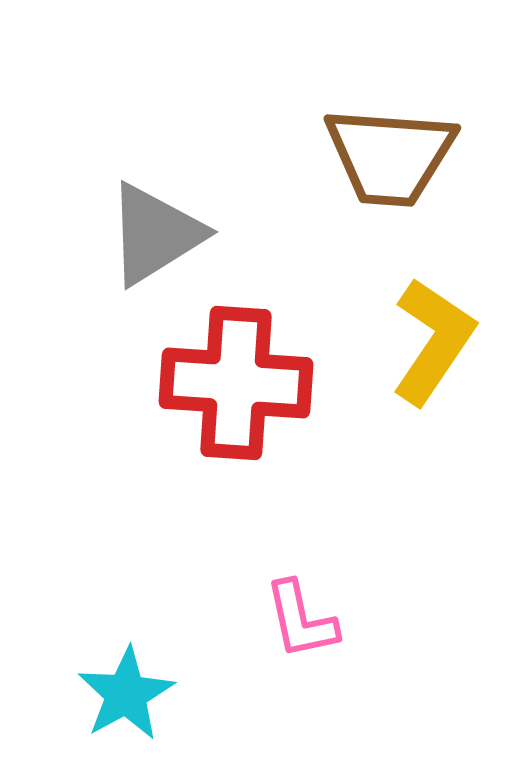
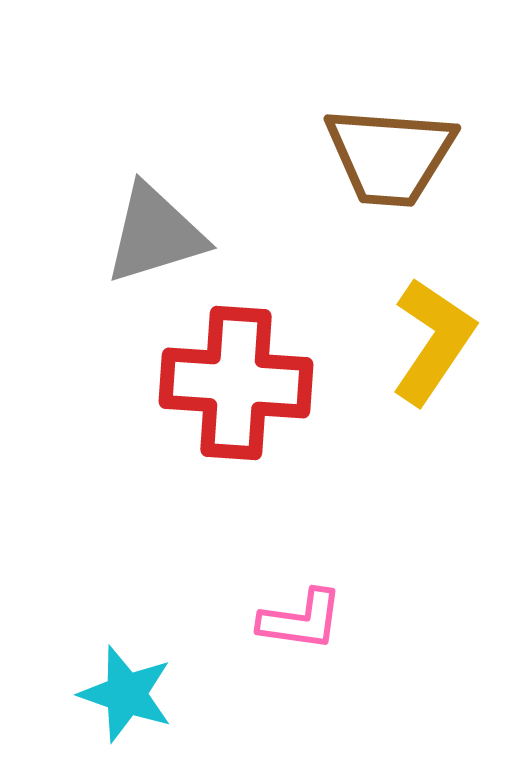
gray triangle: rotated 15 degrees clockwise
pink L-shape: rotated 70 degrees counterclockwise
cyan star: rotated 24 degrees counterclockwise
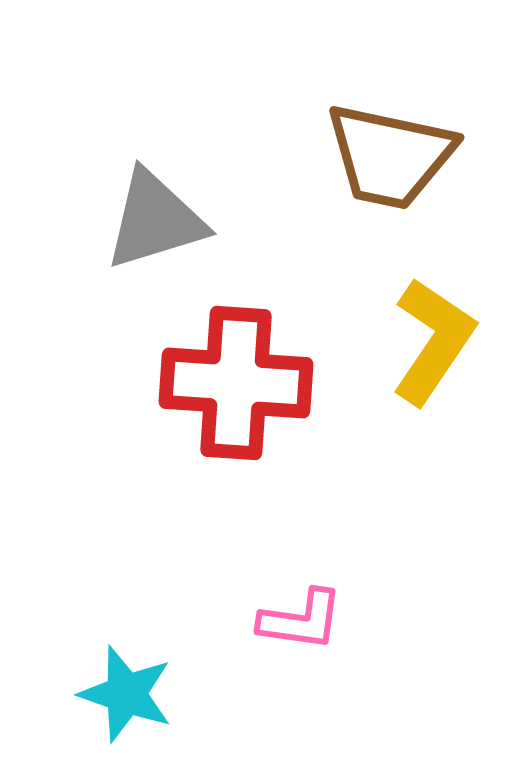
brown trapezoid: rotated 8 degrees clockwise
gray triangle: moved 14 px up
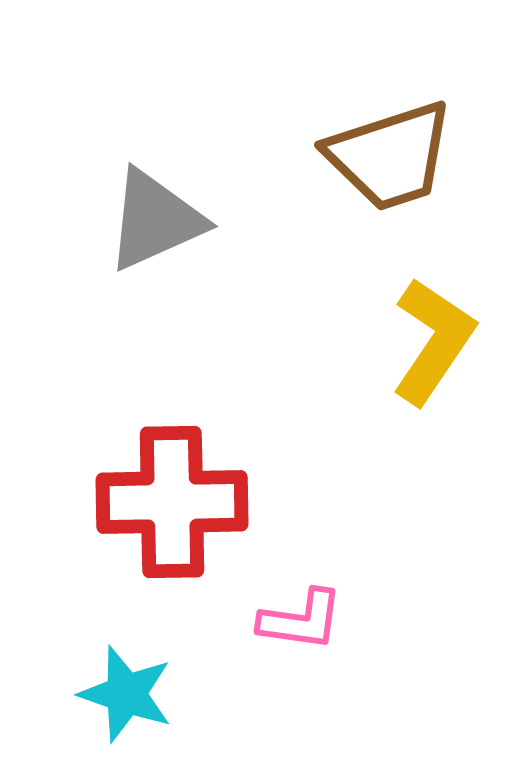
brown trapezoid: rotated 30 degrees counterclockwise
gray triangle: rotated 7 degrees counterclockwise
red cross: moved 64 px left, 119 px down; rotated 5 degrees counterclockwise
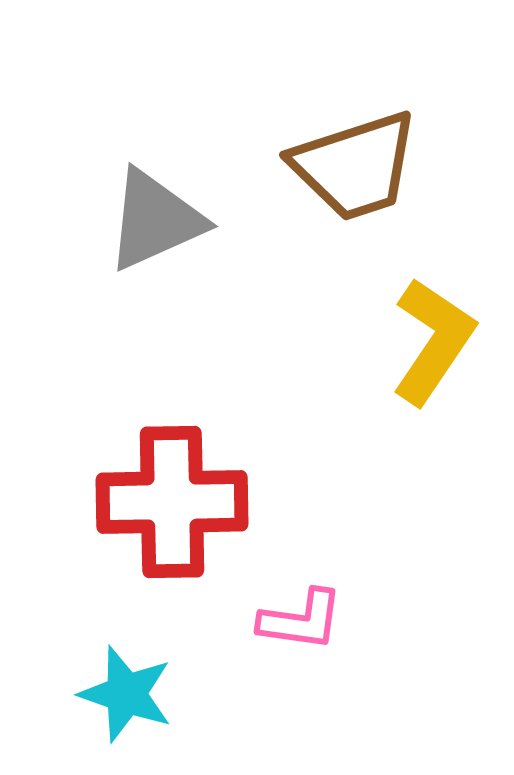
brown trapezoid: moved 35 px left, 10 px down
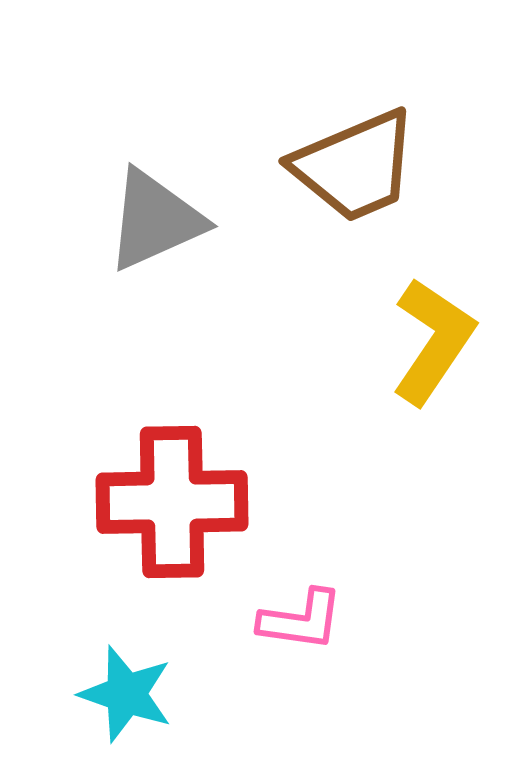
brown trapezoid: rotated 5 degrees counterclockwise
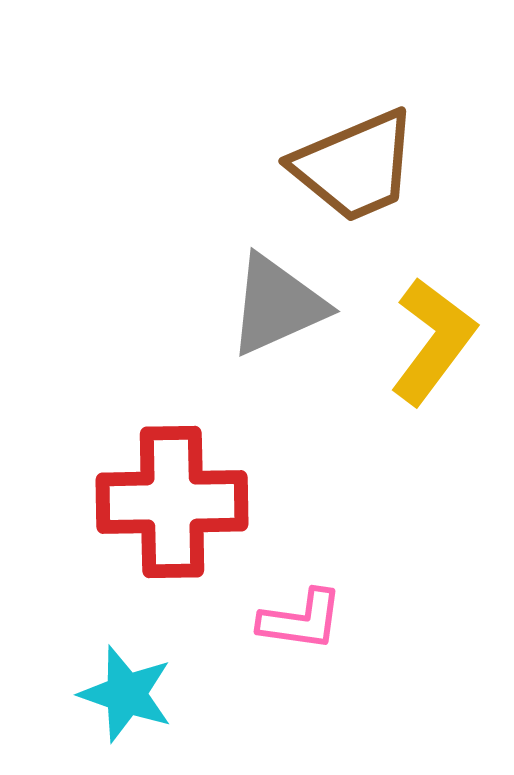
gray triangle: moved 122 px right, 85 px down
yellow L-shape: rotated 3 degrees clockwise
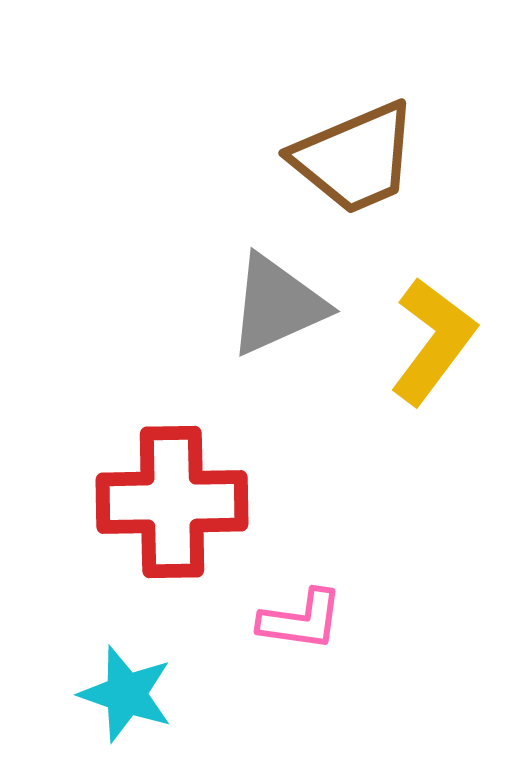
brown trapezoid: moved 8 px up
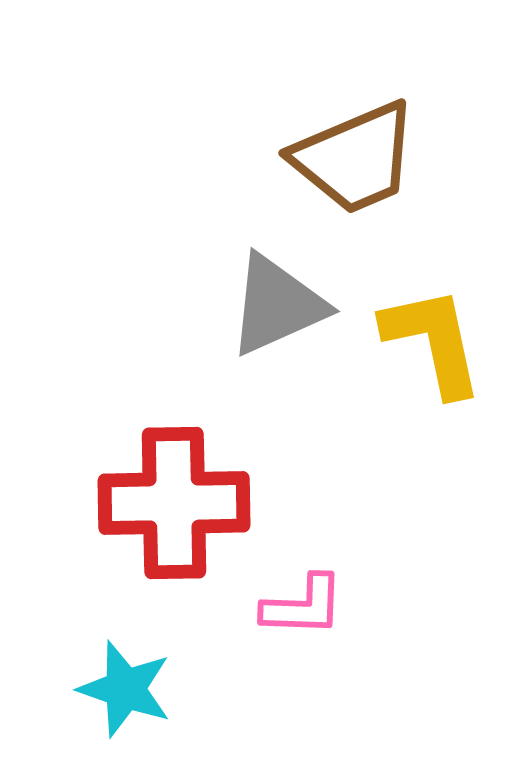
yellow L-shape: rotated 49 degrees counterclockwise
red cross: moved 2 px right, 1 px down
pink L-shape: moved 2 px right, 14 px up; rotated 6 degrees counterclockwise
cyan star: moved 1 px left, 5 px up
